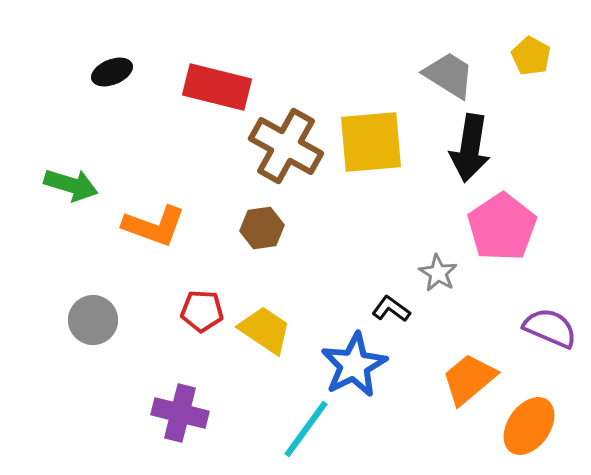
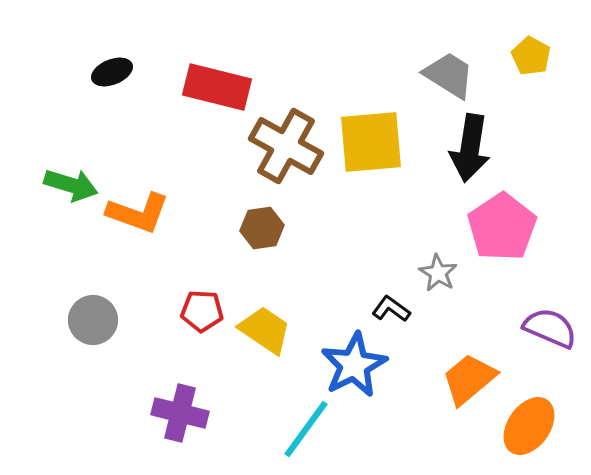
orange L-shape: moved 16 px left, 13 px up
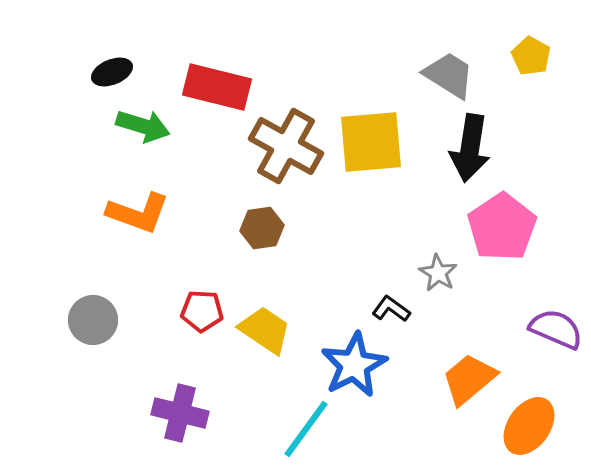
green arrow: moved 72 px right, 59 px up
purple semicircle: moved 6 px right, 1 px down
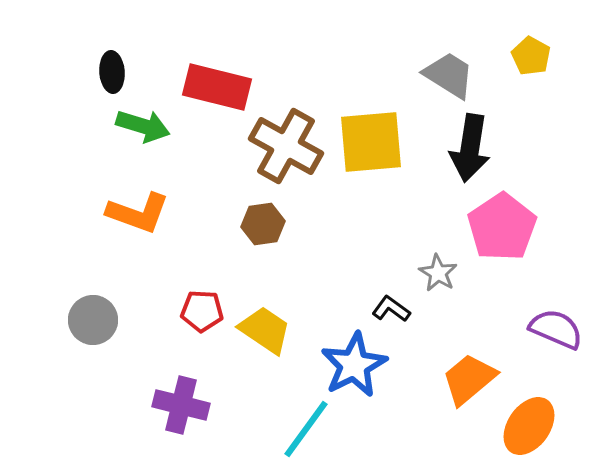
black ellipse: rotated 72 degrees counterclockwise
brown hexagon: moved 1 px right, 4 px up
purple cross: moved 1 px right, 8 px up
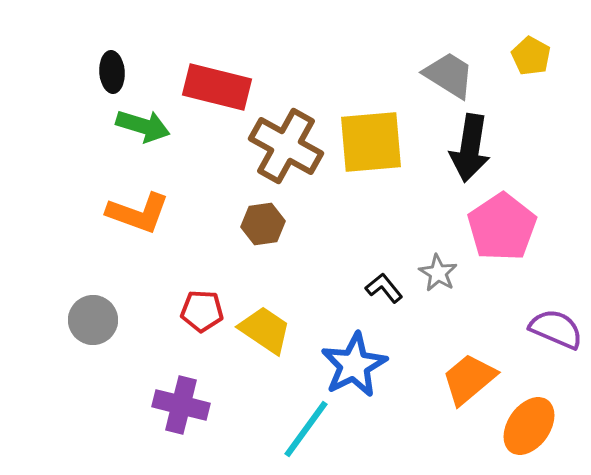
black L-shape: moved 7 px left, 21 px up; rotated 15 degrees clockwise
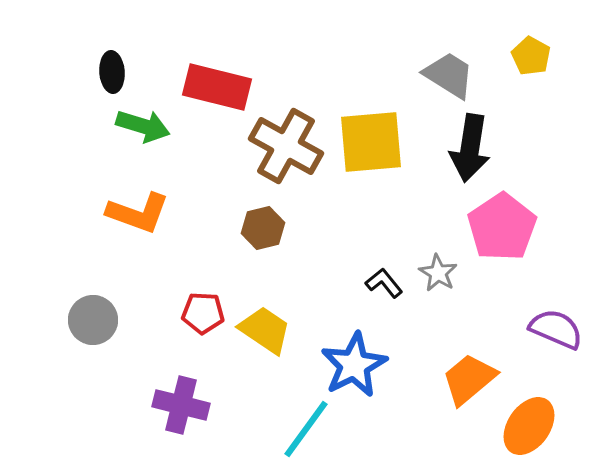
brown hexagon: moved 4 px down; rotated 6 degrees counterclockwise
black L-shape: moved 5 px up
red pentagon: moved 1 px right, 2 px down
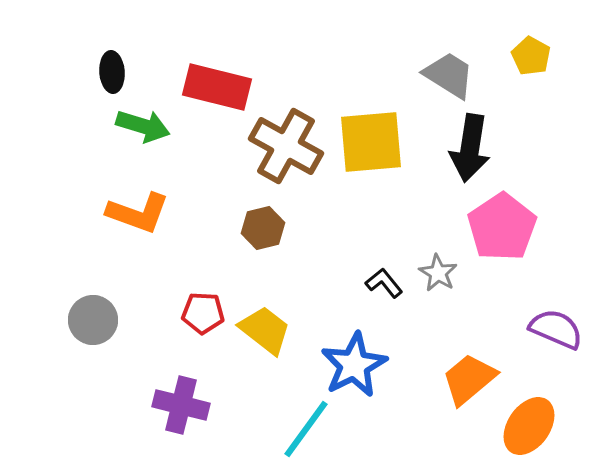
yellow trapezoid: rotated 4 degrees clockwise
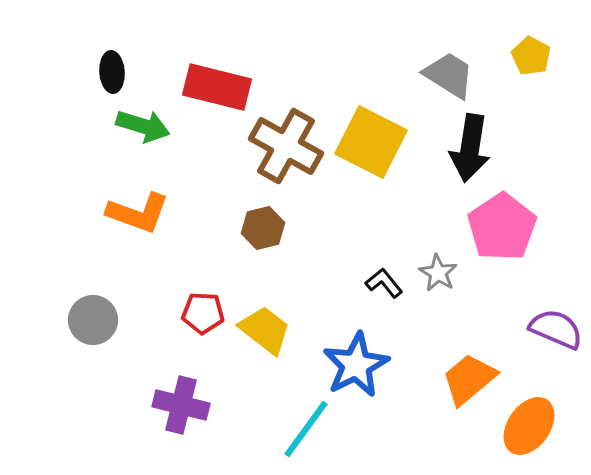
yellow square: rotated 32 degrees clockwise
blue star: moved 2 px right
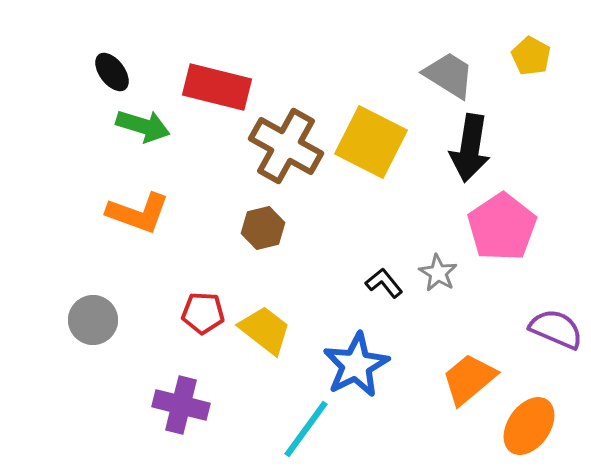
black ellipse: rotated 33 degrees counterclockwise
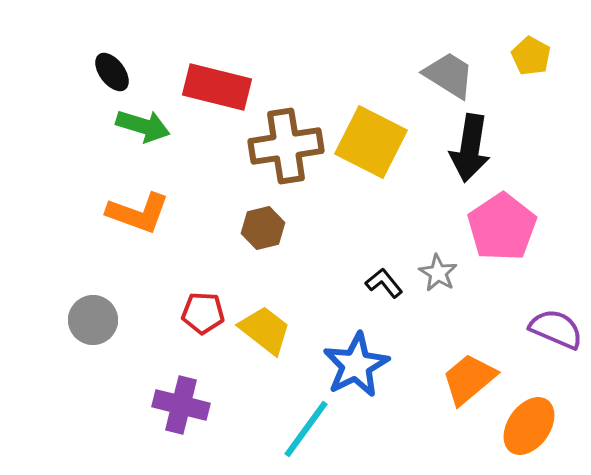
brown cross: rotated 38 degrees counterclockwise
